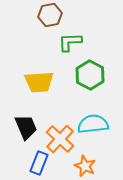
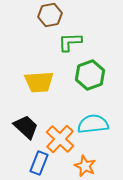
green hexagon: rotated 12 degrees clockwise
black trapezoid: rotated 24 degrees counterclockwise
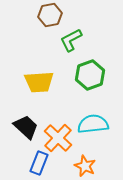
green L-shape: moved 1 px right, 2 px up; rotated 25 degrees counterclockwise
orange cross: moved 2 px left, 1 px up
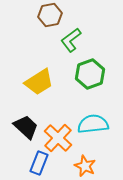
green L-shape: rotated 10 degrees counterclockwise
green hexagon: moved 1 px up
yellow trapezoid: rotated 28 degrees counterclockwise
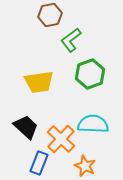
yellow trapezoid: rotated 24 degrees clockwise
cyan semicircle: rotated 8 degrees clockwise
orange cross: moved 3 px right, 1 px down
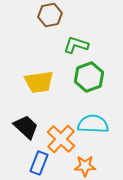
green L-shape: moved 5 px right, 5 px down; rotated 55 degrees clockwise
green hexagon: moved 1 px left, 3 px down
orange star: rotated 25 degrees counterclockwise
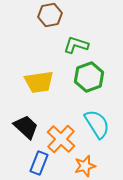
cyan semicircle: moved 4 px right; rotated 56 degrees clockwise
orange star: rotated 15 degrees counterclockwise
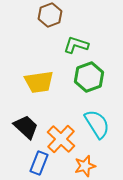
brown hexagon: rotated 10 degrees counterclockwise
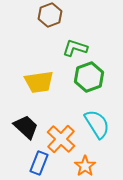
green L-shape: moved 1 px left, 3 px down
orange star: rotated 20 degrees counterclockwise
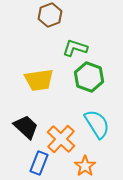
green hexagon: rotated 20 degrees counterclockwise
yellow trapezoid: moved 2 px up
